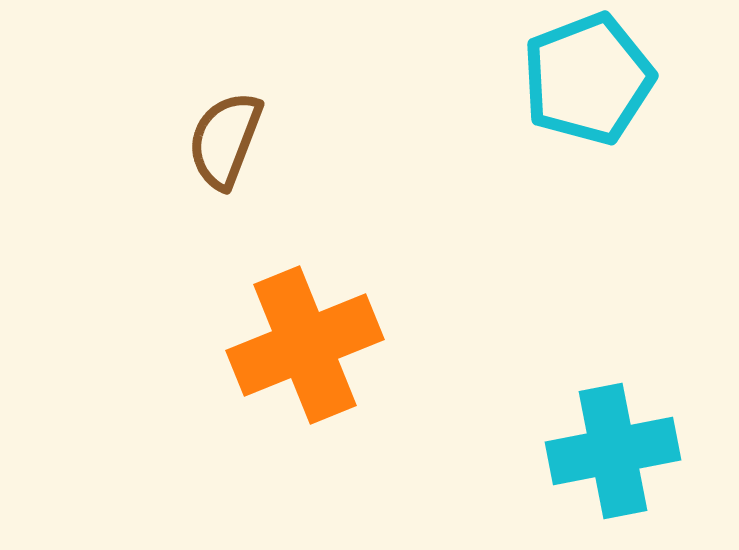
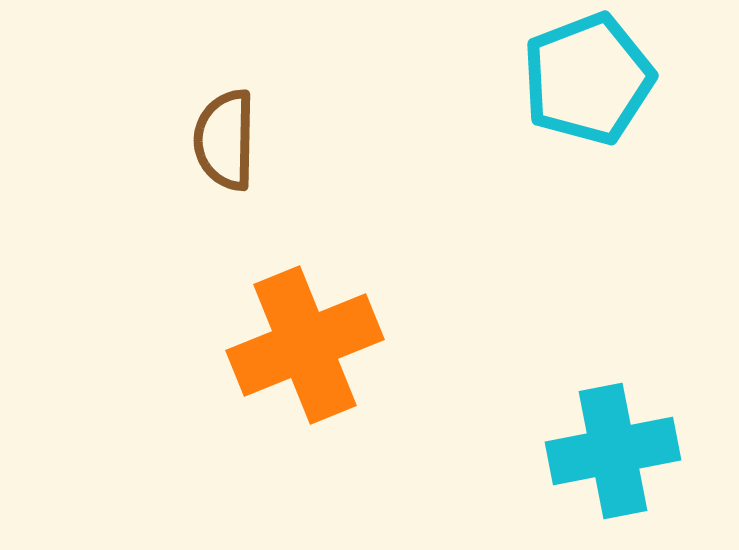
brown semicircle: rotated 20 degrees counterclockwise
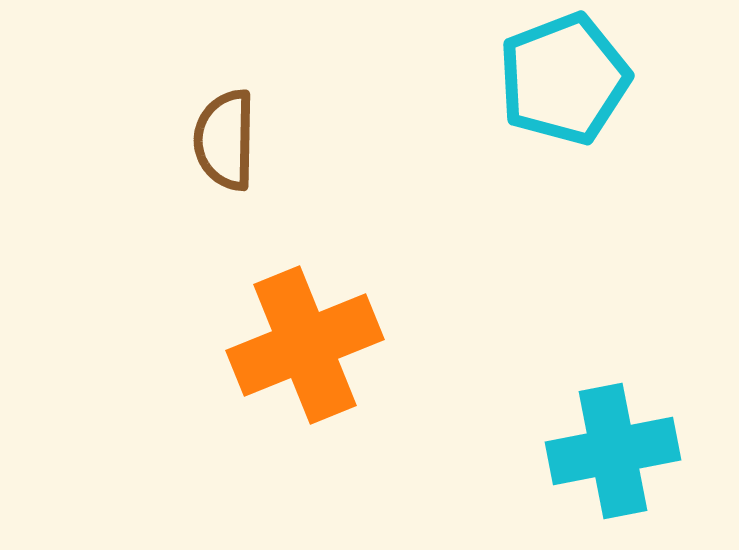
cyan pentagon: moved 24 px left
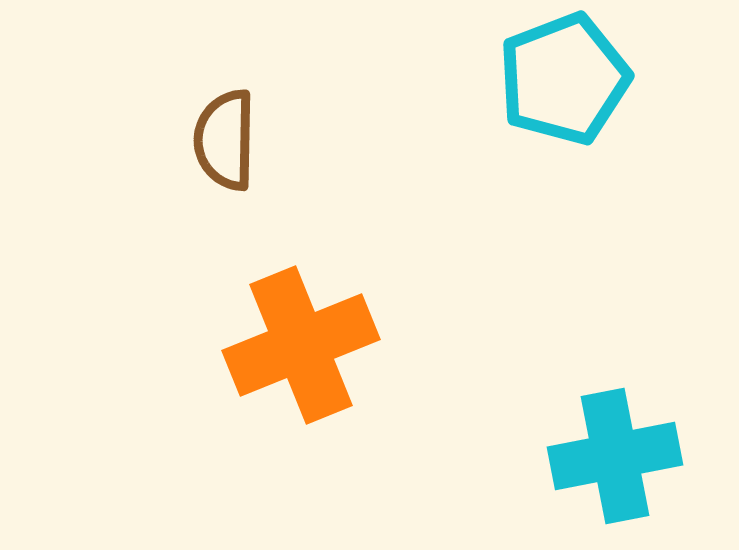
orange cross: moved 4 px left
cyan cross: moved 2 px right, 5 px down
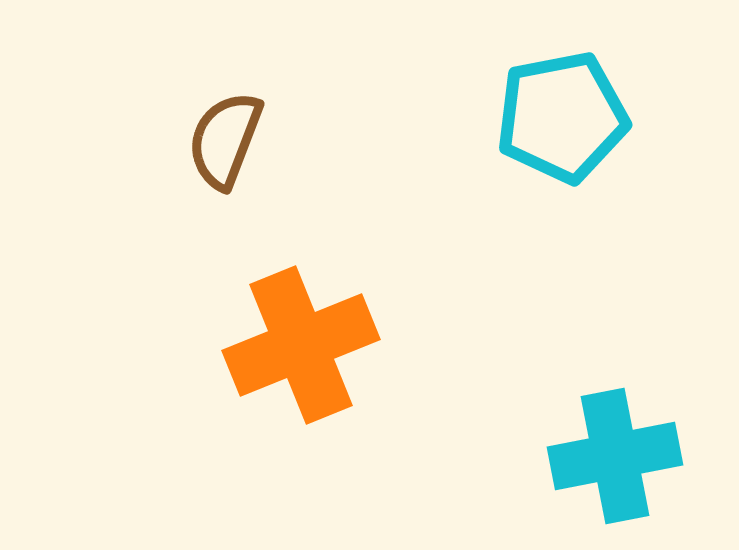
cyan pentagon: moved 2 px left, 38 px down; rotated 10 degrees clockwise
brown semicircle: rotated 20 degrees clockwise
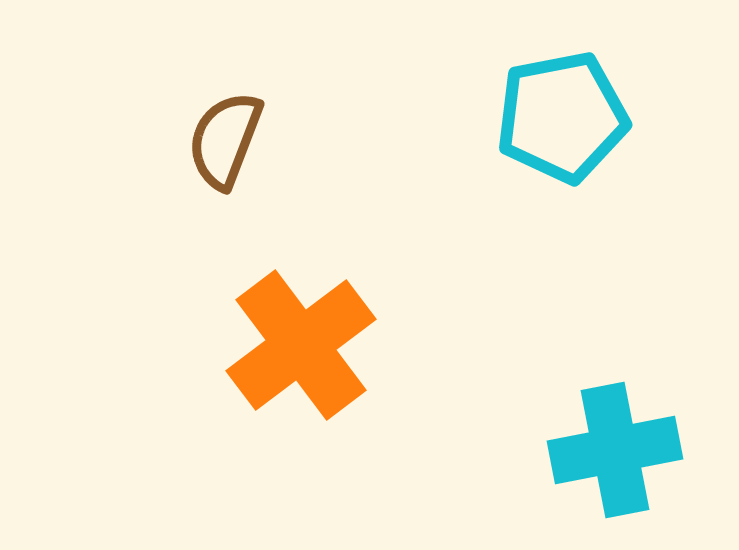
orange cross: rotated 15 degrees counterclockwise
cyan cross: moved 6 px up
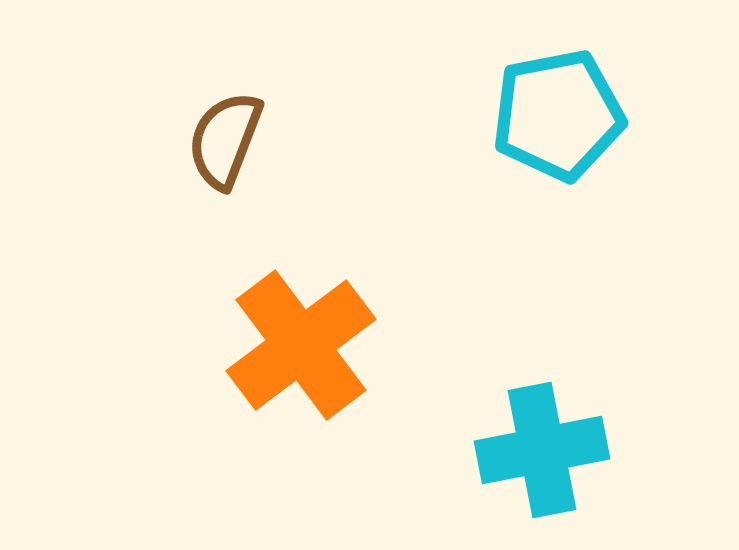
cyan pentagon: moved 4 px left, 2 px up
cyan cross: moved 73 px left
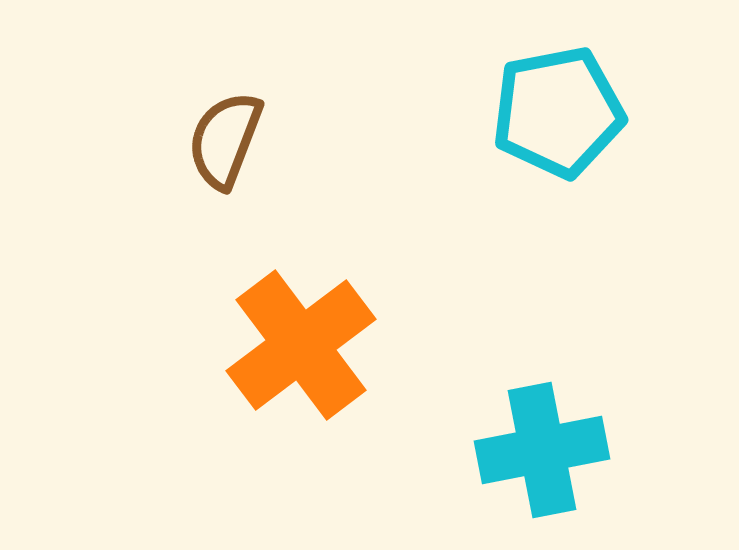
cyan pentagon: moved 3 px up
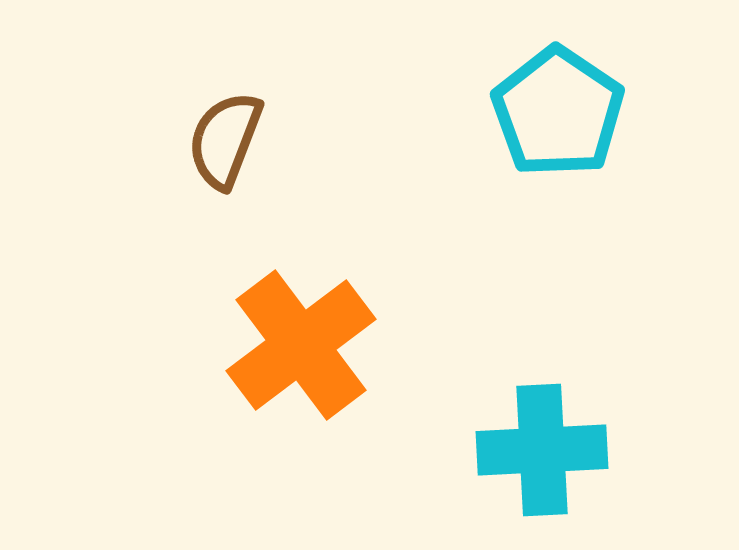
cyan pentagon: rotated 27 degrees counterclockwise
cyan cross: rotated 8 degrees clockwise
